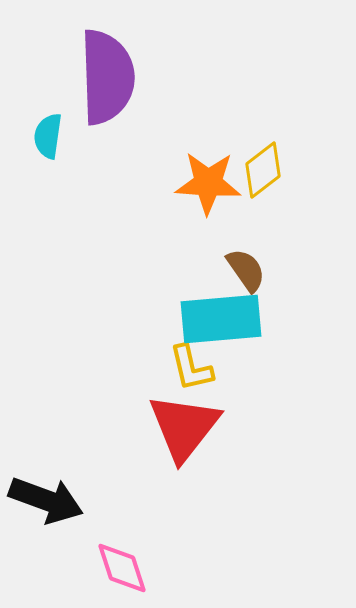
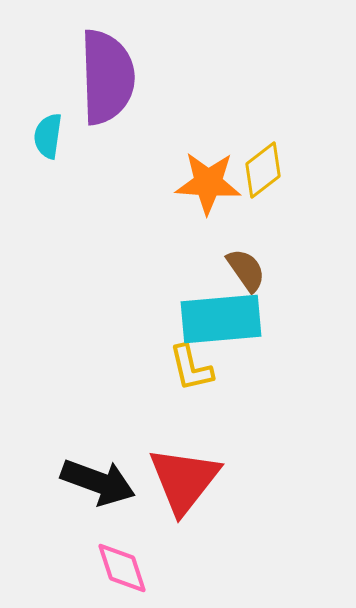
red triangle: moved 53 px down
black arrow: moved 52 px right, 18 px up
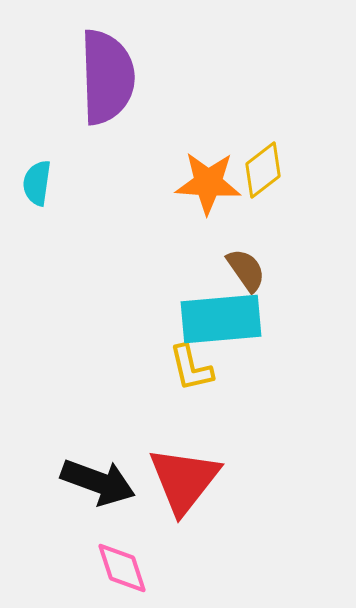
cyan semicircle: moved 11 px left, 47 px down
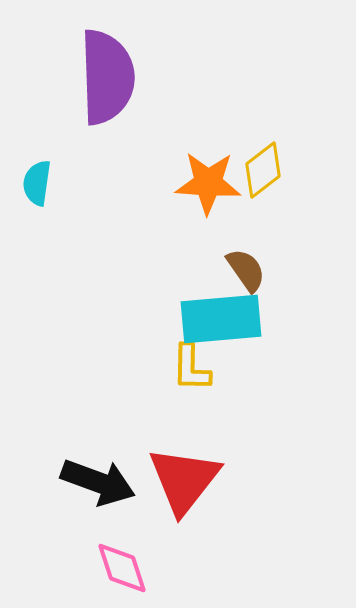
yellow L-shape: rotated 14 degrees clockwise
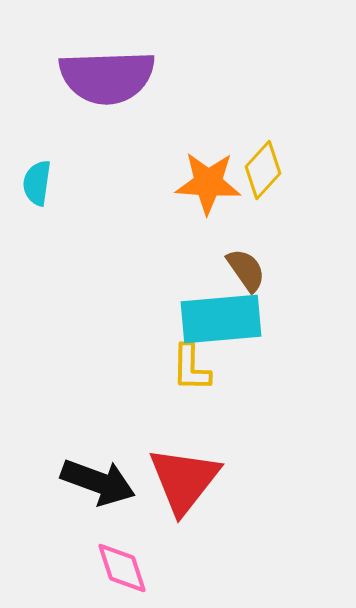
purple semicircle: rotated 90 degrees clockwise
yellow diamond: rotated 10 degrees counterclockwise
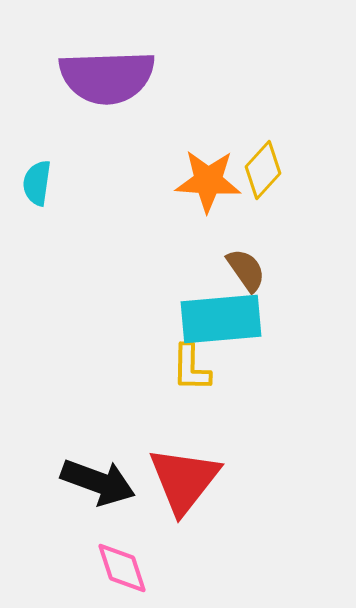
orange star: moved 2 px up
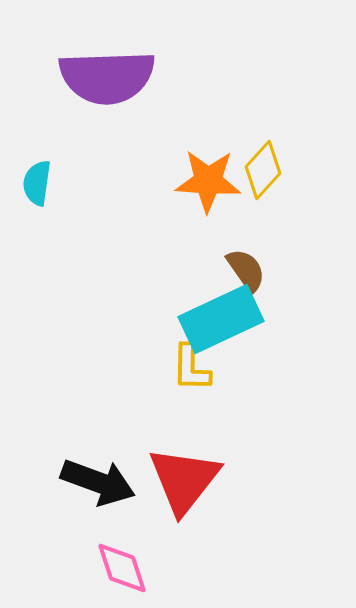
cyan rectangle: rotated 20 degrees counterclockwise
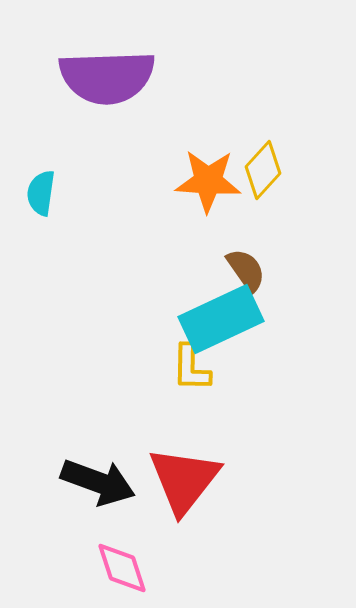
cyan semicircle: moved 4 px right, 10 px down
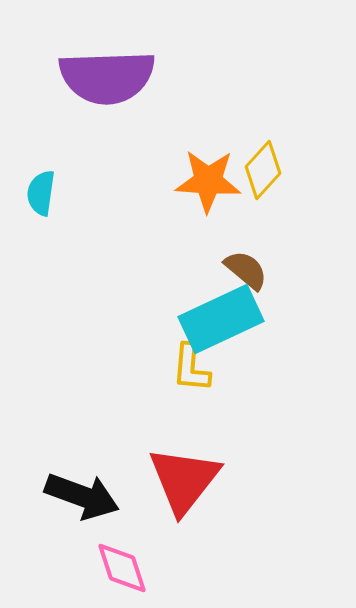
brown semicircle: rotated 15 degrees counterclockwise
yellow L-shape: rotated 4 degrees clockwise
black arrow: moved 16 px left, 14 px down
